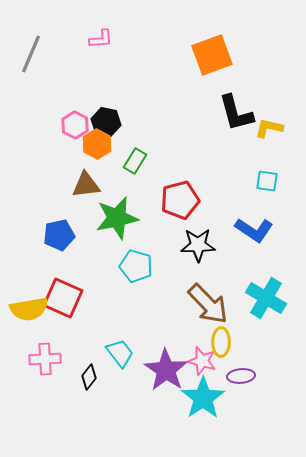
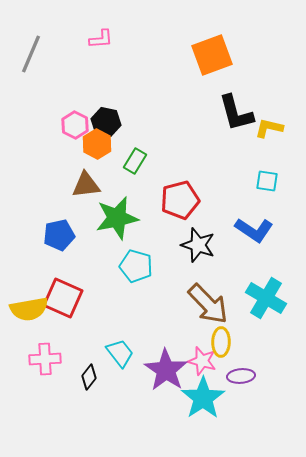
black star: rotated 20 degrees clockwise
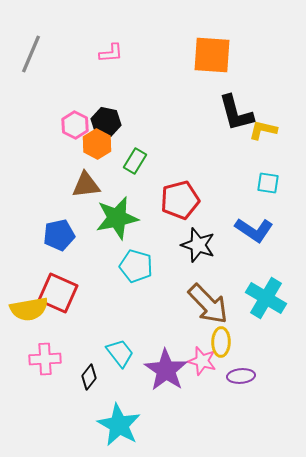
pink L-shape: moved 10 px right, 14 px down
orange square: rotated 24 degrees clockwise
yellow L-shape: moved 6 px left, 2 px down
cyan square: moved 1 px right, 2 px down
red square: moved 5 px left, 5 px up
cyan star: moved 84 px left, 27 px down; rotated 9 degrees counterclockwise
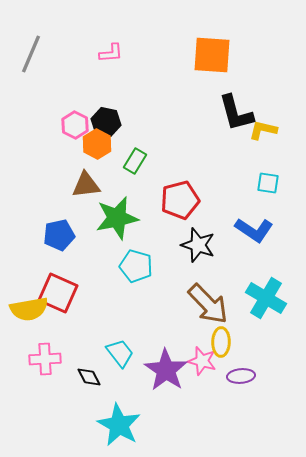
black diamond: rotated 65 degrees counterclockwise
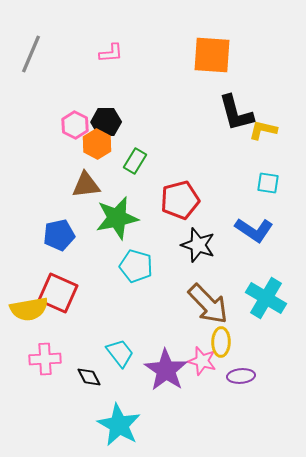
black hexagon: rotated 12 degrees counterclockwise
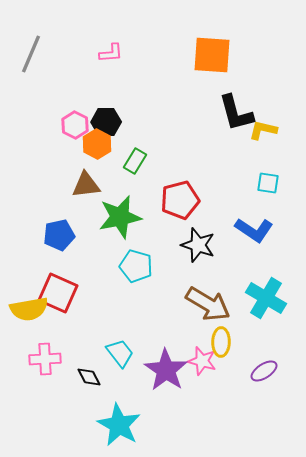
green star: moved 3 px right, 1 px up
brown arrow: rotated 15 degrees counterclockwise
purple ellipse: moved 23 px right, 5 px up; rotated 28 degrees counterclockwise
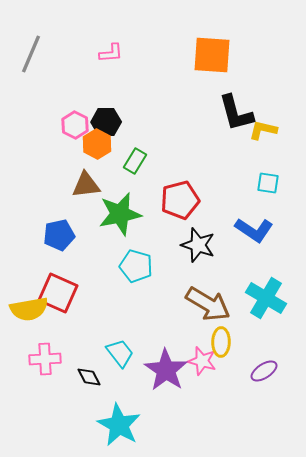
green star: moved 3 px up
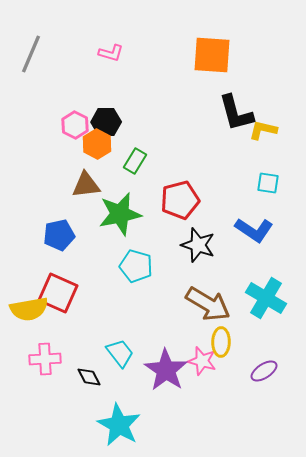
pink L-shape: rotated 20 degrees clockwise
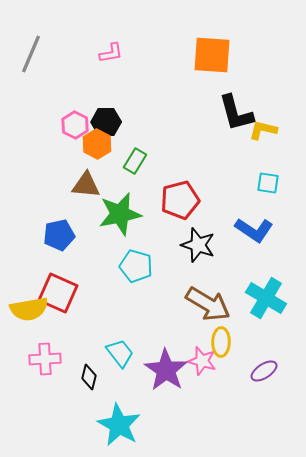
pink L-shape: rotated 25 degrees counterclockwise
brown triangle: rotated 12 degrees clockwise
black diamond: rotated 40 degrees clockwise
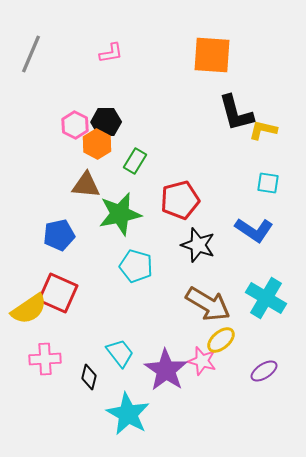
yellow semicircle: rotated 24 degrees counterclockwise
yellow ellipse: moved 2 px up; rotated 48 degrees clockwise
cyan star: moved 9 px right, 11 px up
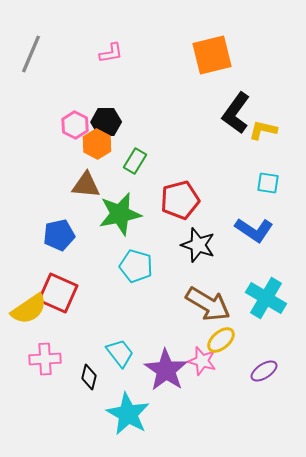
orange square: rotated 18 degrees counterclockwise
black L-shape: rotated 51 degrees clockwise
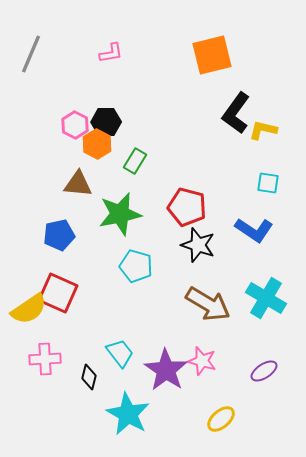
brown triangle: moved 8 px left, 1 px up
red pentagon: moved 7 px right, 7 px down; rotated 30 degrees clockwise
yellow ellipse: moved 79 px down
